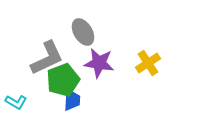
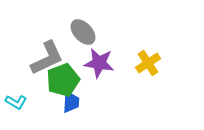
gray ellipse: rotated 12 degrees counterclockwise
blue trapezoid: moved 1 px left, 2 px down
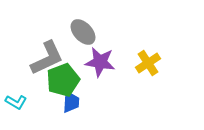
purple star: moved 1 px right, 1 px up
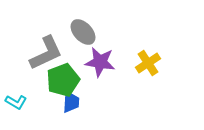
gray L-shape: moved 1 px left, 5 px up
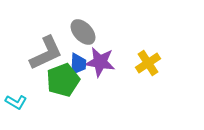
blue trapezoid: moved 7 px right, 38 px up
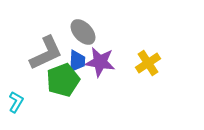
blue trapezoid: moved 1 px left, 3 px up
cyan L-shape: rotated 90 degrees counterclockwise
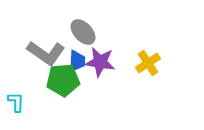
gray L-shape: rotated 60 degrees clockwise
green pentagon: rotated 16 degrees clockwise
cyan L-shape: rotated 30 degrees counterclockwise
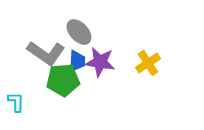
gray ellipse: moved 4 px left
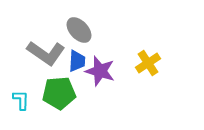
gray ellipse: moved 2 px up
purple star: moved 9 px down; rotated 8 degrees clockwise
green pentagon: moved 4 px left, 13 px down
cyan L-shape: moved 5 px right, 2 px up
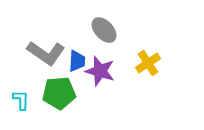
gray ellipse: moved 25 px right
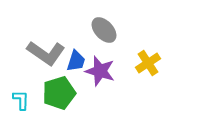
blue trapezoid: moved 1 px left; rotated 15 degrees clockwise
green pentagon: rotated 12 degrees counterclockwise
